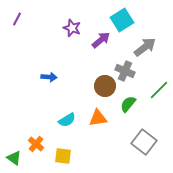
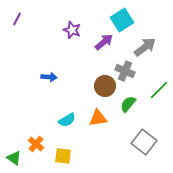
purple star: moved 2 px down
purple arrow: moved 3 px right, 2 px down
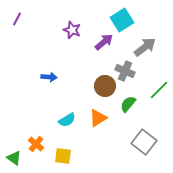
orange triangle: rotated 24 degrees counterclockwise
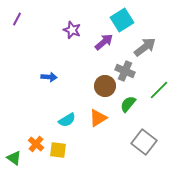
yellow square: moved 5 px left, 6 px up
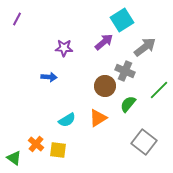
purple star: moved 8 px left, 18 px down; rotated 18 degrees counterclockwise
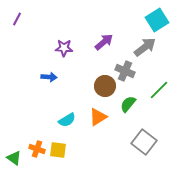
cyan square: moved 35 px right
orange triangle: moved 1 px up
orange cross: moved 1 px right, 5 px down; rotated 21 degrees counterclockwise
